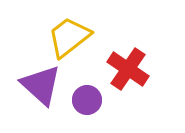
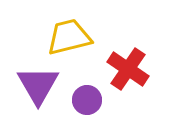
yellow trapezoid: rotated 24 degrees clockwise
purple triangle: moved 3 px left; rotated 18 degrees clockwise
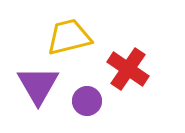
purple circle: moved 1 px down
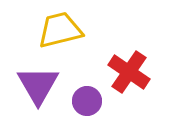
yellow trapezoid: moved 9 px left, 7 px up
red cross: moved 1 px right, 3 px down
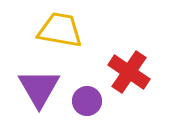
yellow trapezoid: rotated 24 degrees clockwise
purple triangle: moved 1 px right, 3 px down
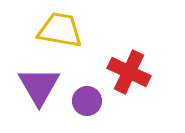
red cross: rotated 9 degrees counterclockwise
purple triangle: moved 2 px up
